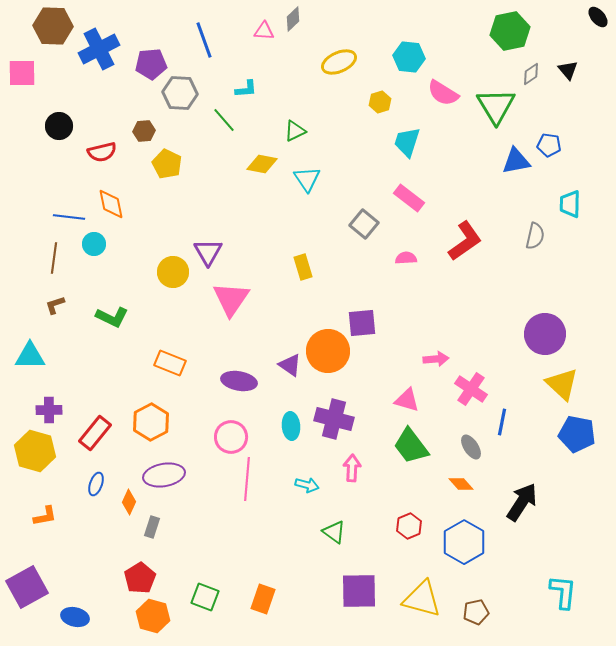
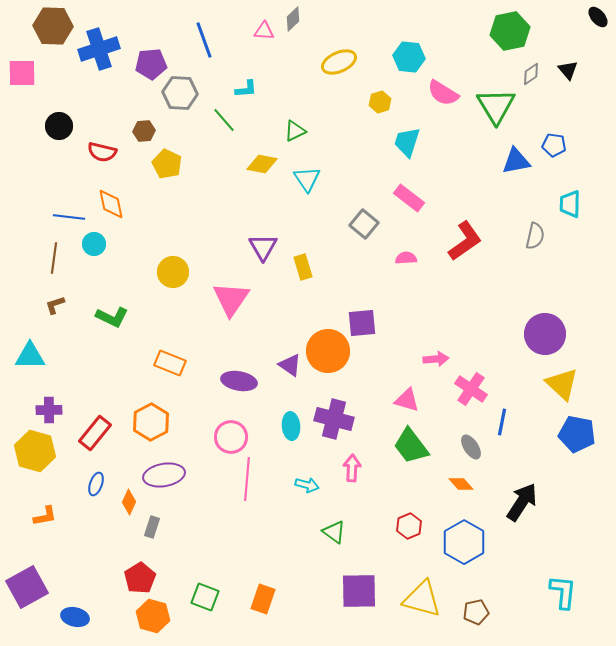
blue cross at (99, 49): rotated 9 degrees clockwise
blue pentagon at (549, 145): moved 5 px right
red semicircle at (102, 152): rotated 28 degrees clockwise
purple triangle at (208, 252): moved 55 px right, 5 px up
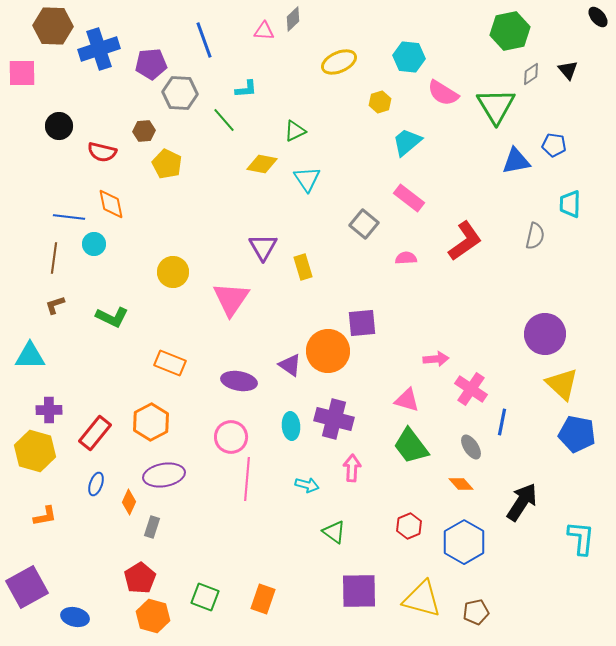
cyan trapezoid at (407, 142): rotated 32 degrees clockwise
cyan L-shape at (563, 592): moved 18 px right, 54 px up
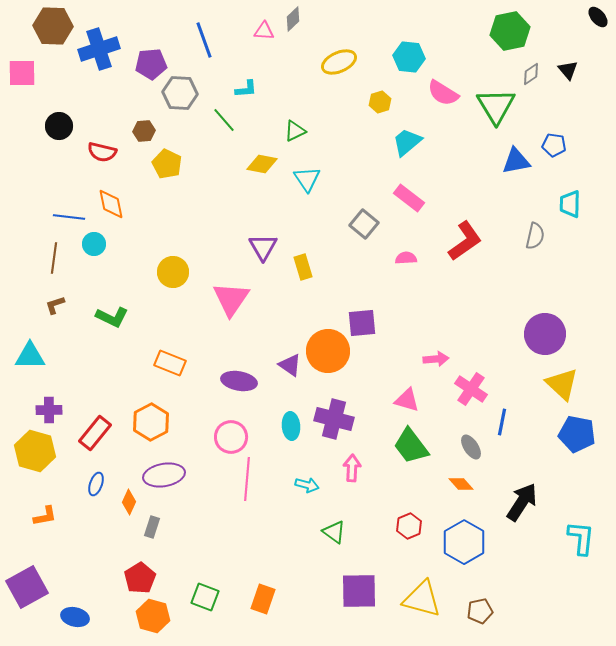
brown pentagon at (476, 612): moved 4 px right, 1 px up
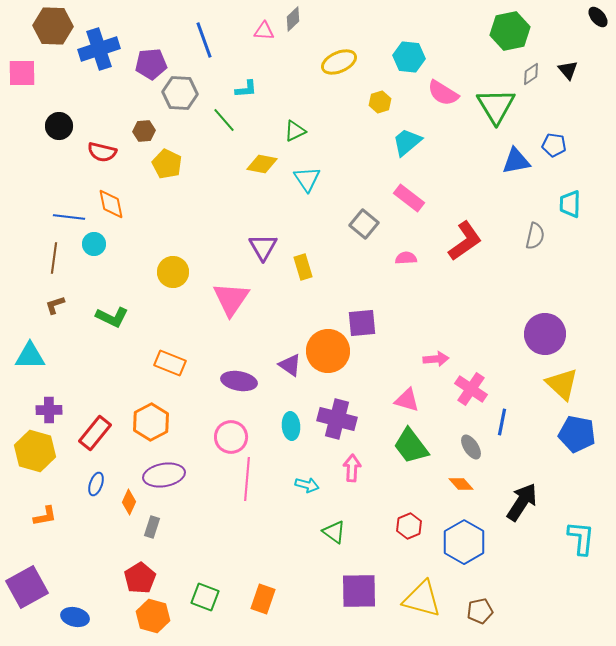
purple cross at (334, 419): moved 3 px right
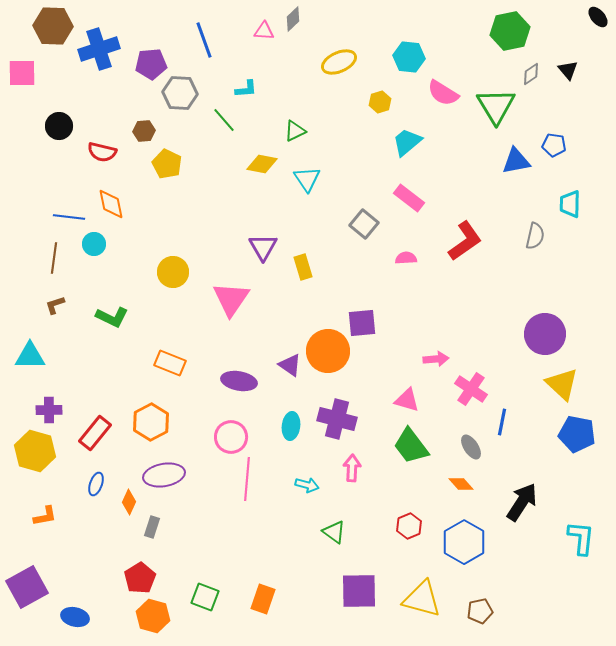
cyan ellipse at (291, 426): rotated 12 degrees clockwise
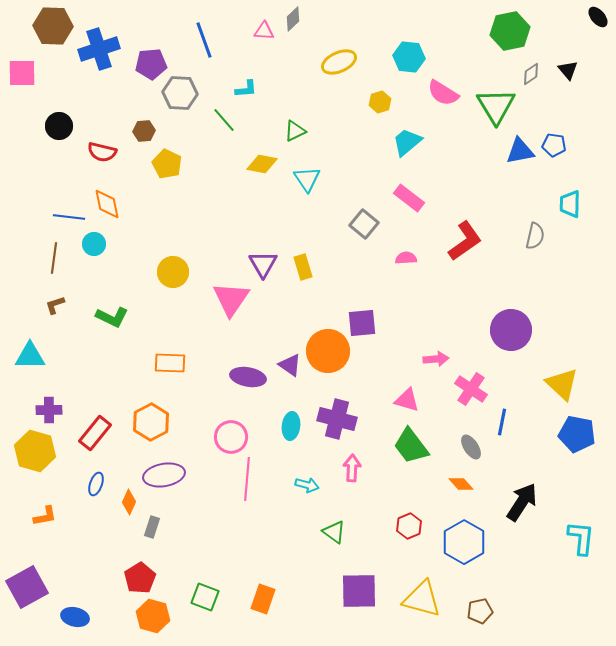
blue triangle at (516, 161): moved 4 px right, 10 px up
orange diamond at (111, 204): moved 4 px left
purple triangle at (263, 247): moved 17 px down
purple circle at (545, 334): moved 34 px left, 4 px up
orange rectangle at (170, 363): rotated 20 degrees counterclockwise
purple ellipse at (239, 381): moved 9 px right, 4 px up
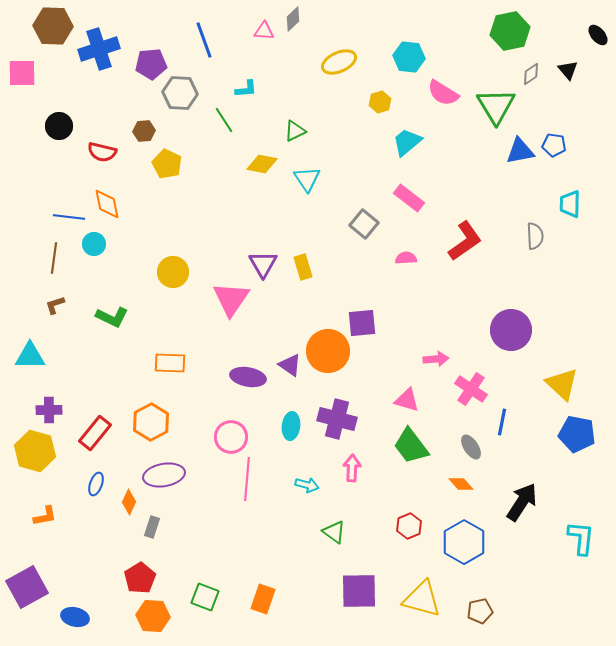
black ellipse at (598, 17): moved 18 px down
green line at (224, 120): rotated 8 degrees clockwise
gray semicircle at (535, 236): rotated 16 degrees counterclockwise
orange hexagon at (153, 616): rotated 12 degrees counterclockwise
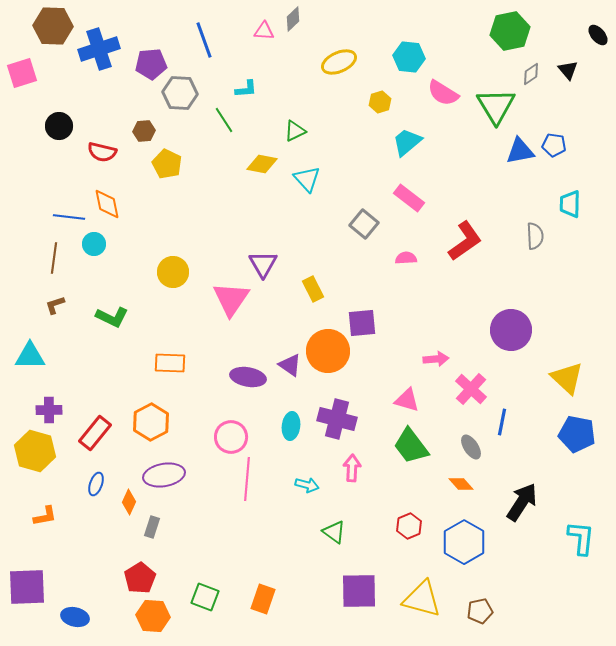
pink square at (22, 73): rotated 16 degrees counterclockwise
cyan triangle at (307, 179): rotated 8 degrees counterclockwise
yellow rectangle at (303, 267): moved 10 px right, 22 px down; rotated 10 degrees counterclockwise
yellow triangle at (562, 384): moved 5 px right, 6 px up
pink cross at (471, 389): rotated 8 degrees clockwise
purple square at (27, 587): rotated 27 degrees clockwise
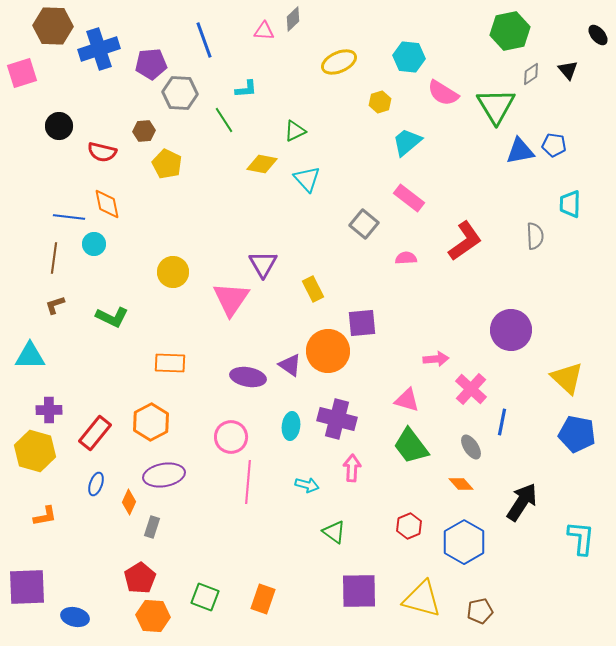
pink line at (247, 479): moved 1 px right, 3 px down
